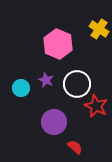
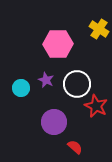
pink hexagon: rotated 24 degrees counterclockwise
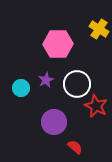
purple star: rotated 21 degrees clockwise
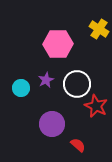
purple circle: moved 2 px left, 2 px down
red semicircle: moved 3 px right, 2 px up
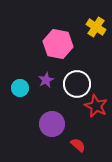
yellow cross: moved 3 px left, 2 px up
pink hexagon: rotated 12 degrees clockwise
cyan circle: moved 1 px left
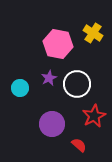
yellow cross: moved 3 px left, 6 px down
purple star: moved 3 px right, 2 px up
red star: moved 2 px left, 10 px down; rotated 20 degrees clockwise
red semicircle: moved 1 px right
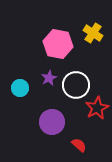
white circle: moved 1 px left, 1 px down
red star: moved 3 px right, 8 px up
purple circle: moved 2 px up
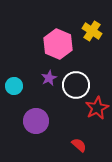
yellow cross: moved 1 px left, 2 px up
pink hexagon: rotated 12 degrees clockwise
cyan circle: moved 6 px left, 2 px up
purple circle: moved 16 px left, 1 px up
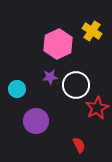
pink hexagon: rotated 12 degrees clockwise
purple star: moved 1 px right, 1 px up; rotated 21 degrees clockwise
cyan circle: moved 3 px right, 3 px down
red semicircle: rotated 21 degrees clockwise
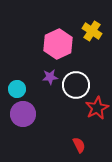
purple circle: moved 13 px left, 7 px up
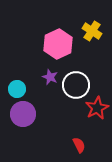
purple star: rotated 28 degrees clockwise
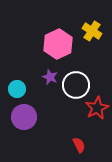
purple circle: moved 1 px right, 3 px down
